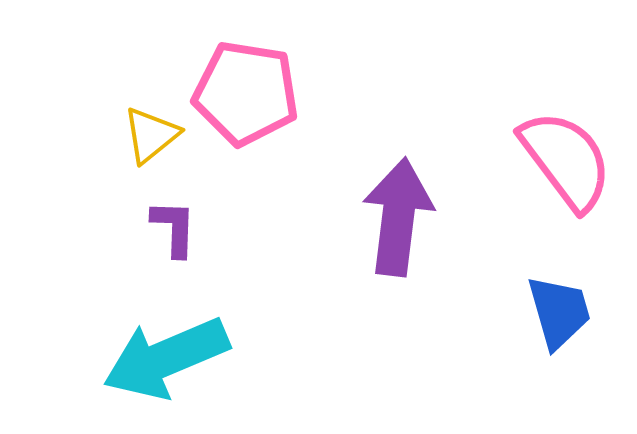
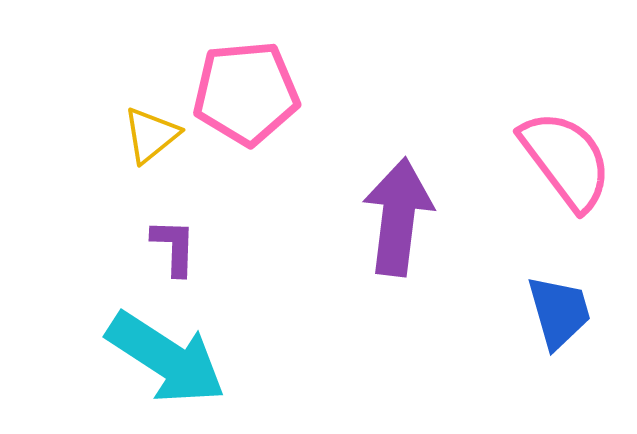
pink pentagon: rotated 14 degrees counterclockwise
purple L-shape: moved 19 px down
cyan arrow: rotated 124 degrees counterclockwise
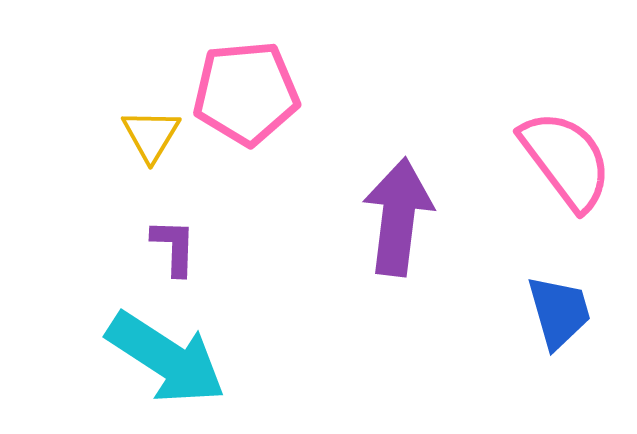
yellow triangle: rotated 20 degrees counterclockwise
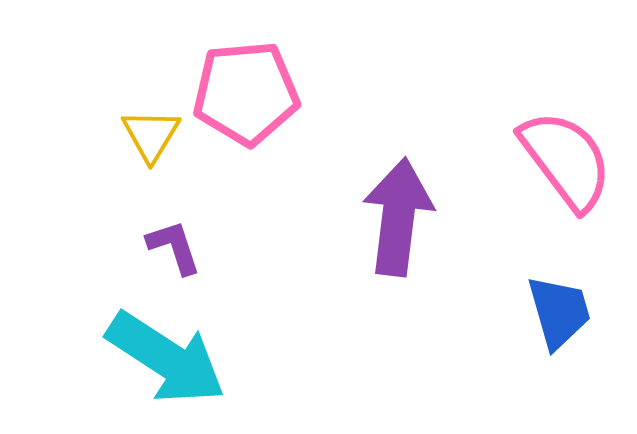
purple L-shape: rotated 20 degrees counterclockwise
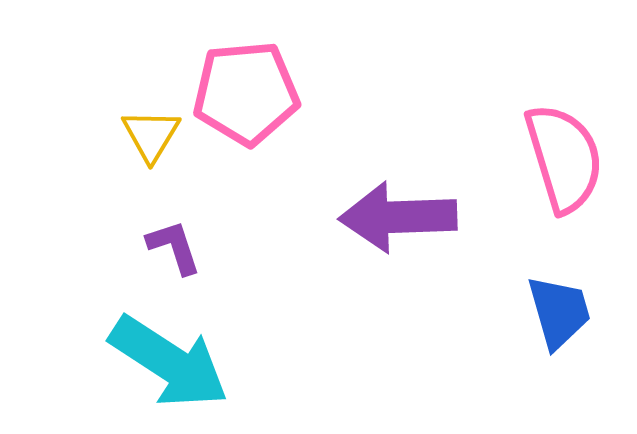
pink semicircle: moved 2 px left, 2 px up; rotated 20 degrees clockwise
purple arrow: rotated 99 degrees counterclockwise
cyan arrow: moved 3 px right, 4 px down
